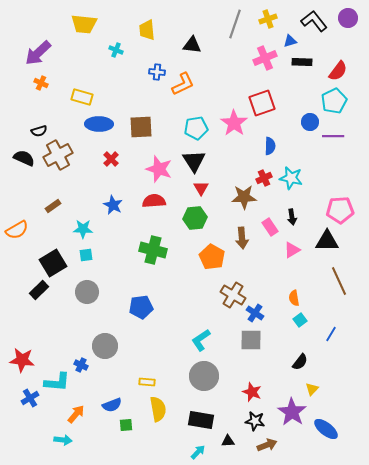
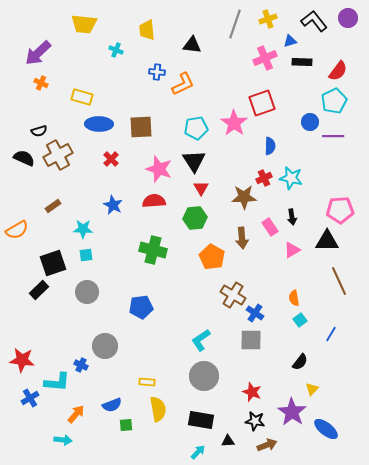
black square at (53, 263): rotated 12 degrees clockwise
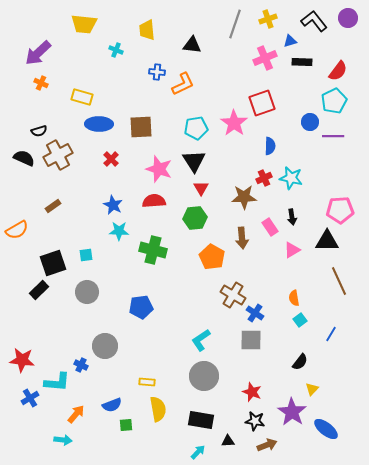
cyan star at (83, 229): moved 36 px right, 2 px down
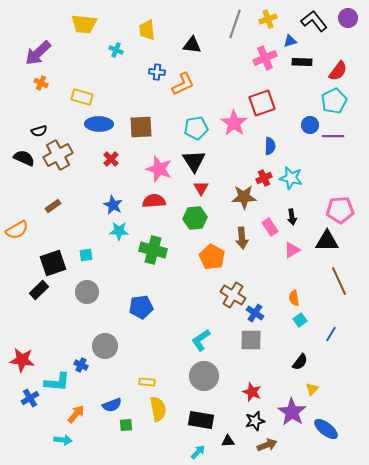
blue circle at (310, 122): moved 3 px down
black star at (255, 421): rotated 24 degrees counterclockwise
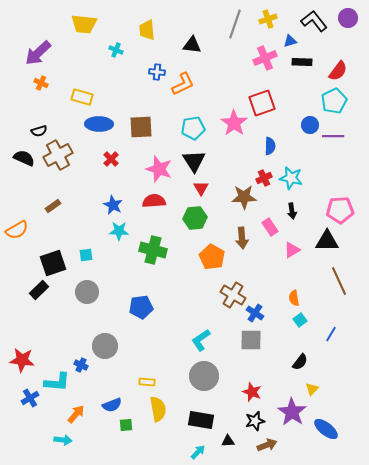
cyan pentagon at (196, 128): moved 3 px left
black arrow at (292, 217): moved 6 px up
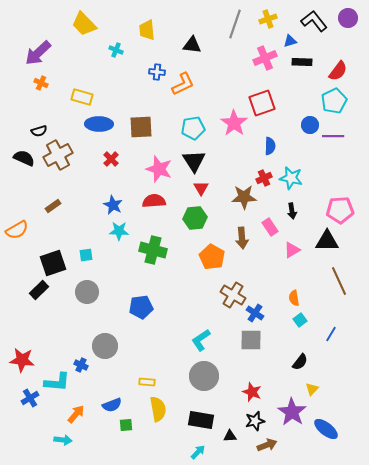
yellow trapezoid at (84, 24): rotated 40 degrees clockwise
black triangle at (228, 441): moved 2 px right, 5 px up
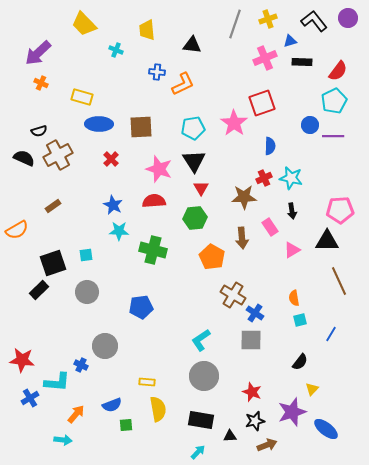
cyan square at (300, 320): rotated 24 degrees clockwise
purple star at (292, 412): rotated 20 degrees clockwise
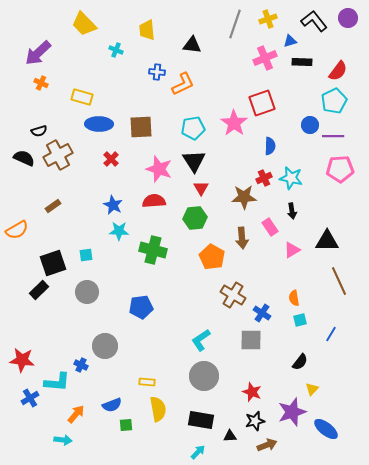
pink pentagon at (340, 210): moved 41 px up
blue cross at (255, 313): moved 7 px right
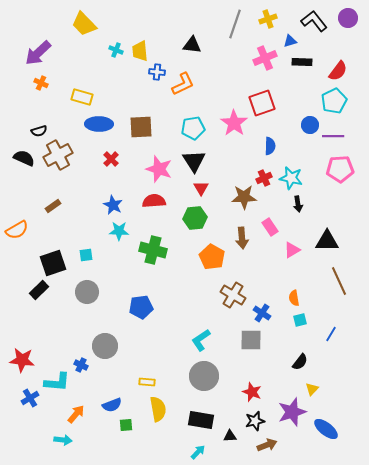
yellow trapezoid at (147, 30): moved 7 px left, 21 px down
black arrow at (292, 211): moved 6 px right, 7 px up
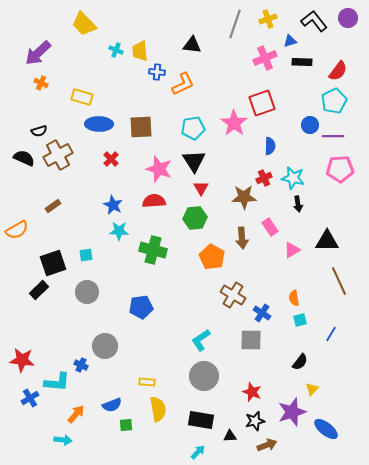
cyan star at (291, 178): moved 2 px right
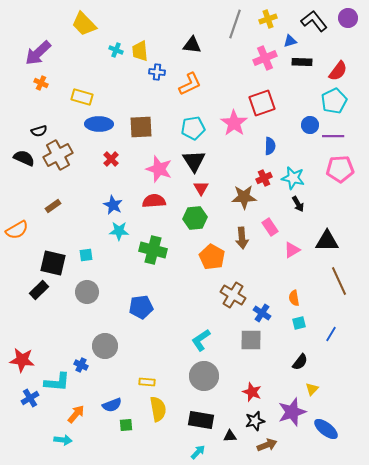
orange L-shape at (183, 84): moved 7 px right
black arrow at (298, 204): rotated 21 degrees counterclockwise
black square at (53, 263): rotated 32 degrees clockwise
cyan square at (300, 320): moved 1 px left, 3 px down
